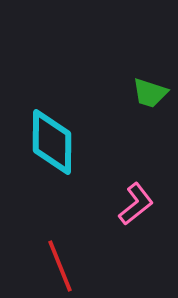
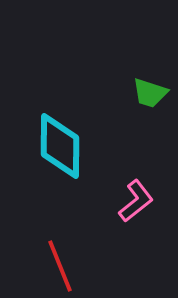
cyan diamond: moved 8 px right, 4 px down
pink L-shape: moved 3 px up
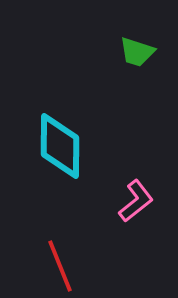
green trapezoid: moved 13 px left, 41 px up
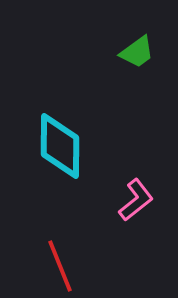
green trapezoid: rotated 54 degrees counterclockwise
pink L-shape: moved 1 px up
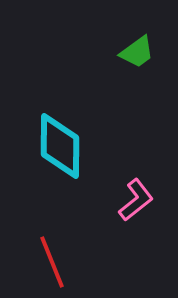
red line: moved 8 px left, 4 px up
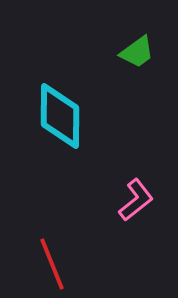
cyan diamond: moved 30 px up
red line: moved 2 px down
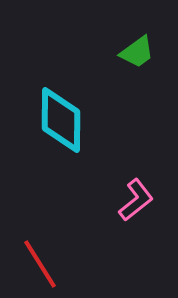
cyan diamond: moved 1 px right, 4 px down
red line: moved 12 px left; rotated 10 degrees counterclockwise
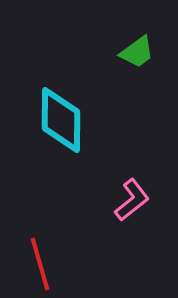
pink L-shape: moved 4 px left
red line: rotated 16 degrees clockwise
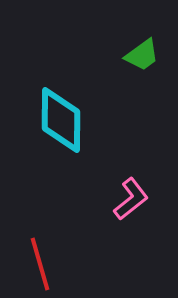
green trapezoid: moved 5 px right, 3 px down
pink L-shape: moved 1 px left, 1 px up
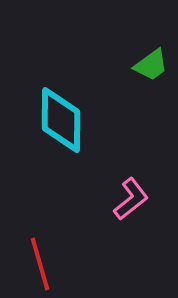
green trapezoid: moved 9 px right, 10 px down
